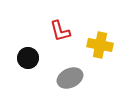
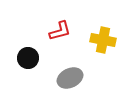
red L-shape: rotated 90 degrees counterclockwise
yellow cross: moved 3 px right, 5 px up
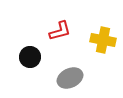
black circle: moved 2 px right, 1 px up
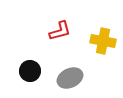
yellow cross: moved 1 px down
black circle: moved 14 px down
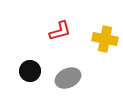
yellow cross: moved 2 px right, 2 px up
gray ellipse: moved 2 px left
